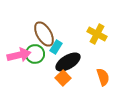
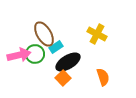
cyan rectangle: rotated 24 degrees clockwise
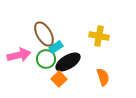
yellow cross: moved 2 px right, 2 px down; rotated 18 degrees counterclockwise
green circle: moved 11 px right, 5 px down
orange square: moved 4 px left, 1 px down
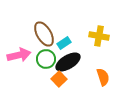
cyan rectangle: moved 8 px right, 4 px up
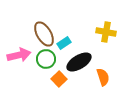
yellow cross: moved 7 px right, 4 px up
black ellipse: moved 11 px right
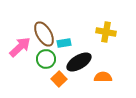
cyan rectangle: rotated 24 degrees clockwise
pink arrow: moved 1 px right, 8 px up; rotated 30 degrees counterclockwise
orange semicircle: rotated 72 degrees counterclockwise
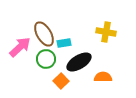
orange square: moved 2 px right, 2 px down
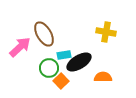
cyan rectangle: moved 12 px down
green circle: moved 3 px right, 9 px down
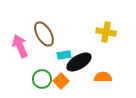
pink arrow: moved 1 px up; rotated 70 degrees counterclockwise
green circle: moved 7 px left, 11 px down
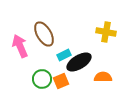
cyan rectangle: rotated 16 degrees counterclockwise
orange square: rotated 21 degrees clockwise
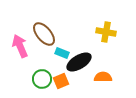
brown ellipse: rotated 10 degrees counterclockwise
cyan rectangle: moved 2 px left, 2 px up; rotated 48 degrees clockwise
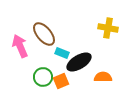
yellow cross: moved 2 px right, 4 px up
green circle: moved 1 px right, 2 px up
